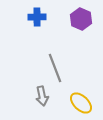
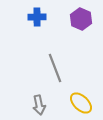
gray arrow: moved 3 px left, 9 px down
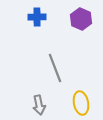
yellow ellipse: rotated 35 degrees clockwise
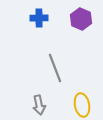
blue cross: moved 2 px right, 1 px down
yellow ellipse: moved 1 px right, 2 px down
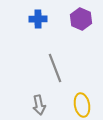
blue cross: moved 1 px left, 1 px down
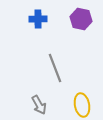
purple hexagon: rotated 10 degrees counterclockwise
gray arrow: rotated 18 degrees counterclockwise
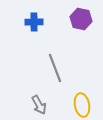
blue cross: moved 4 px left, 3 px down
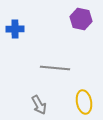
blue cross: moved 19 px left, 7 px down
gray line: rotated 64 degrees counterclockwise
yellow ellipse: moved 2 px right, 3 px up
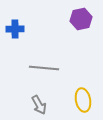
purple hexagon: rotated 25 degrees counterclockwise
gray line: moved 11 px left
yellow ellipse: moved 1 px left, 2 px up
